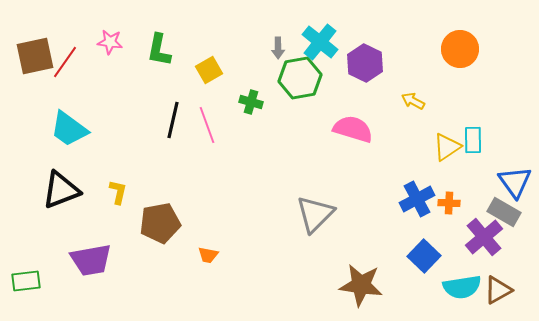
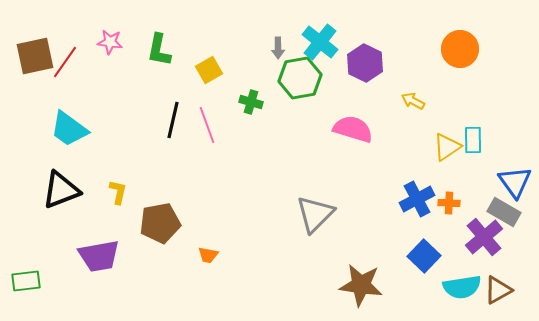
purple trapezoid: moved 8 px right, 4 px up
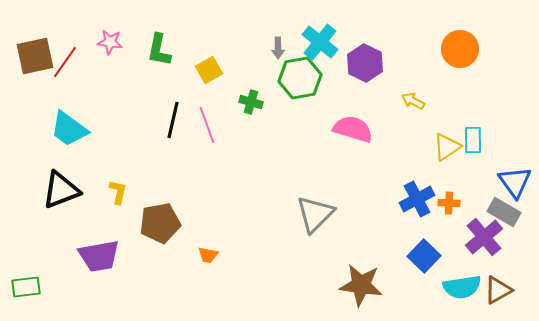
green rectangle: moved 6 px down
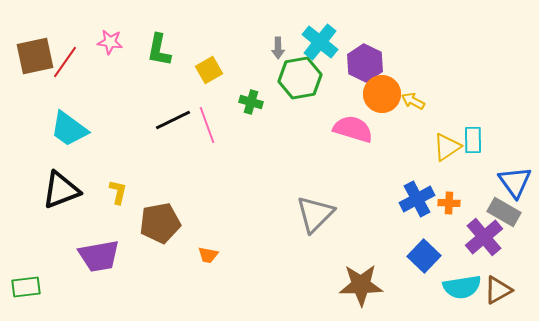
orange circle: moved 78 px left, 45 px down
black line: rotated 51 degrees clockwise
brown star: rotated 9 degrees counterclockwise
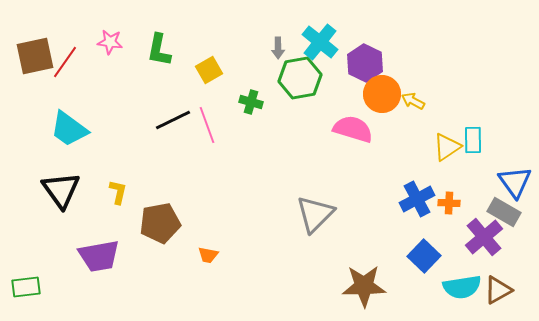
black triangle: rotated 45 degrees counterclockwise
brown star: moved 3 px right, 1 px down
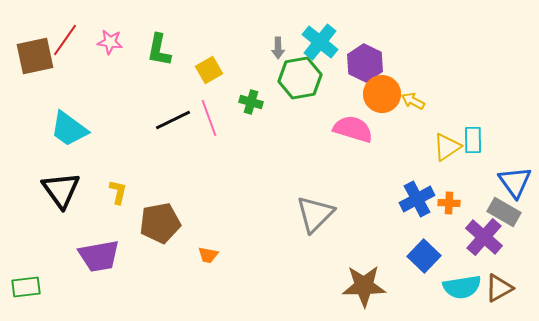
red line: moved 22 px up
pink line: moved 2 px right, 7 px up
purple cross: rotated 9 degrees counterclockwise
brown triangle: moved 1 px right, 2 px up
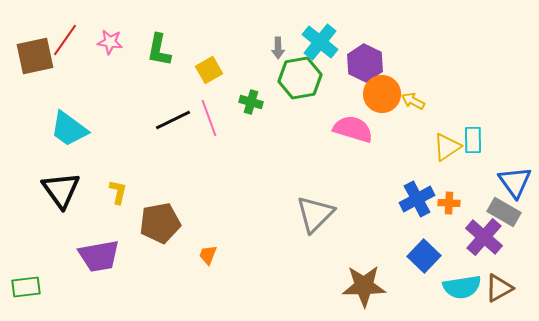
orange trapezoid: rotated 100 degrees clockwise
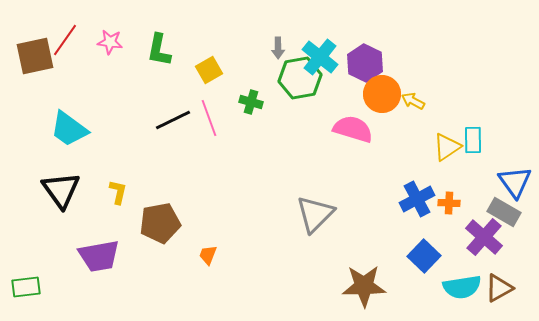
cyan cross: moved 15 px down
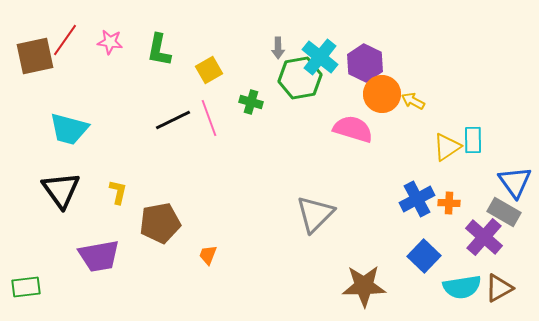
cyan trapezoid: rotated 21 degrees counterclockwise
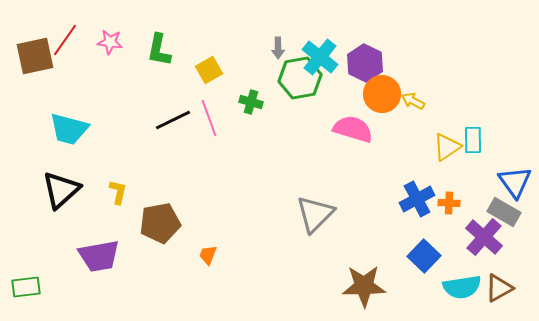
black triangle: rotated 24 degrees clockwise
